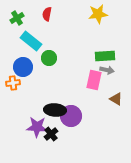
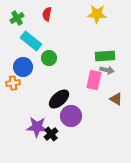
yellow star: moved 1 px left; rotated 12 degrees clockwise
black ellipse: moved 4 px right, 11 px up; rotated 45 degrees counterclockwise
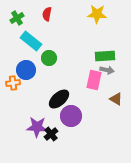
blue circle: moved 3 px right, 3 px down
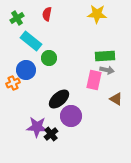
orange cross: rotated 16 degrees counterclockwise
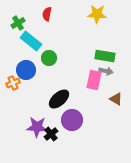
green cross: moved 1 px right, 5 px down
green rectangle: rotated 12 degrees clockwise
gray arrow: moved 1 px left, 1 px down
purple circle: moved 1 px right, 4 px down
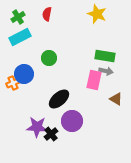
yellow star: rotated 18 degrees clockwise
green cross: moved 6 px up
cyan rectangle: moved 11 px left, 4 px up; rotated 65 degrees counterclockwise
blue circle: moved 2 px left, 4 px down
purple circle: moved 1 px down
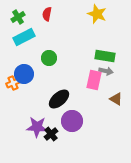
cyan rectangle: moved 4 px right
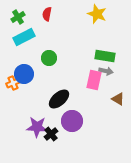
brown triangle: moved 2 px right
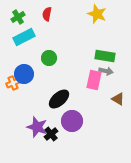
purple star: rotated 15 degrees clockwise
